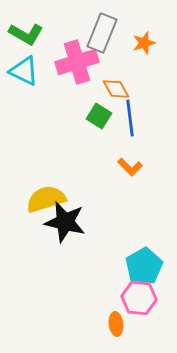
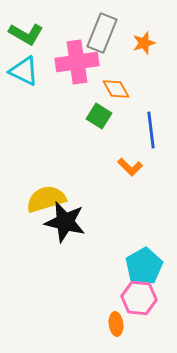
pink cross: rotated 9 degrees clockwise
blue line: moved 21 px right, 12 px down
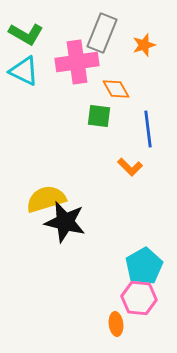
orange star: moved 2 px down
green square: rotated 25 degrees counterclockwise
blue line: moved 3 px left, 1 px up
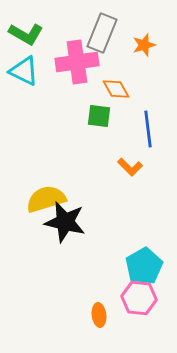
orange ellipse: moved 17 px left, 9 px up
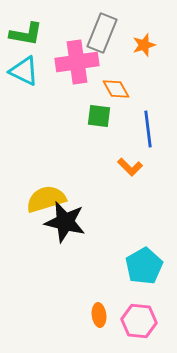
green L-shape: rotated 20 degrees counterclockwise
pink hexagon: moved 23 px down
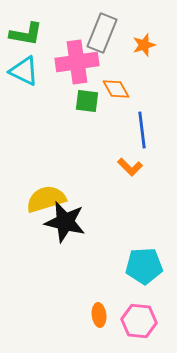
green square: moved 12 px left, 15 px up
blue line: moved 6 px left, 1 px down
cyan pentagon: rotated 27 degrees clockwise
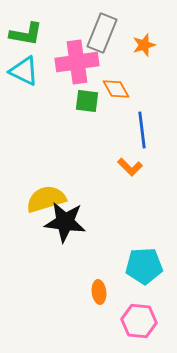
black star: rotated 6 degrees counterclockwise
orange ellipse: moved 23 px up
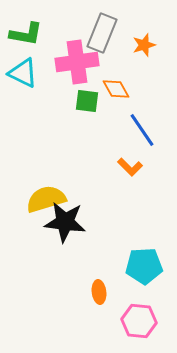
cyan triangle: moved 1 px left, 2 px down
blue line: rotated 27 degrees counterclockwise
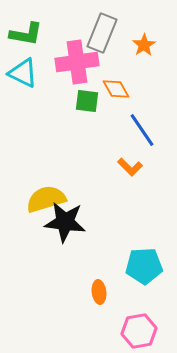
orange star: rotated 15 degrees counterclockwise
pink hexagon: moved 10 px down; rotated 16 degrees counterclockwise
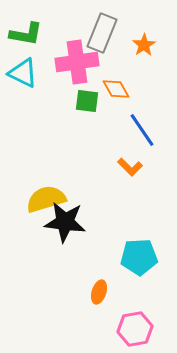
cyan pentagon: moved 5 px left, 9 px up
orange ellipse: rotated 25 degrees clockwise
pink hexagon: moved 4 px left, 2 px up
